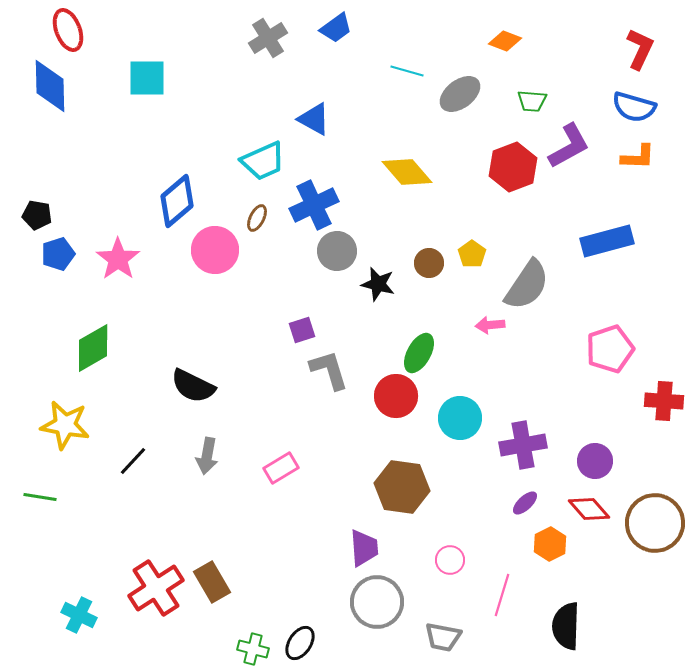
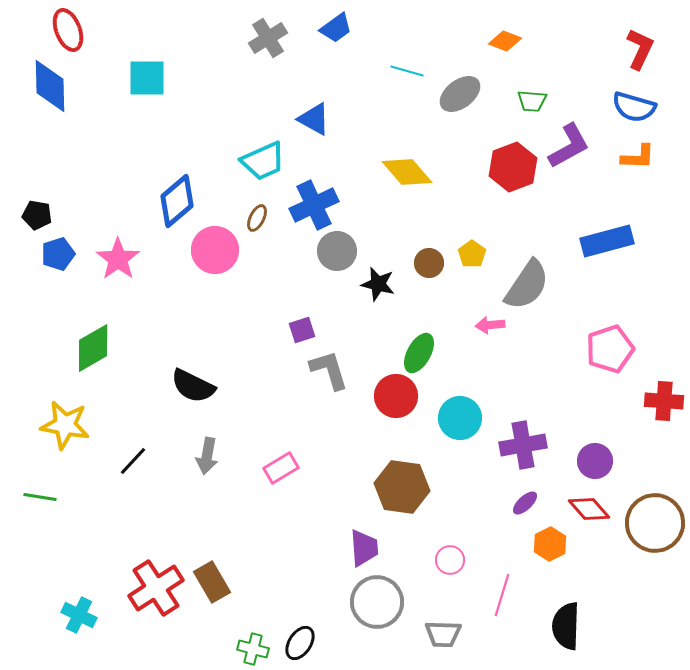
gray trapezoid at (443, 637): moved 3 px up; rotated 9 degrees counterclockwise
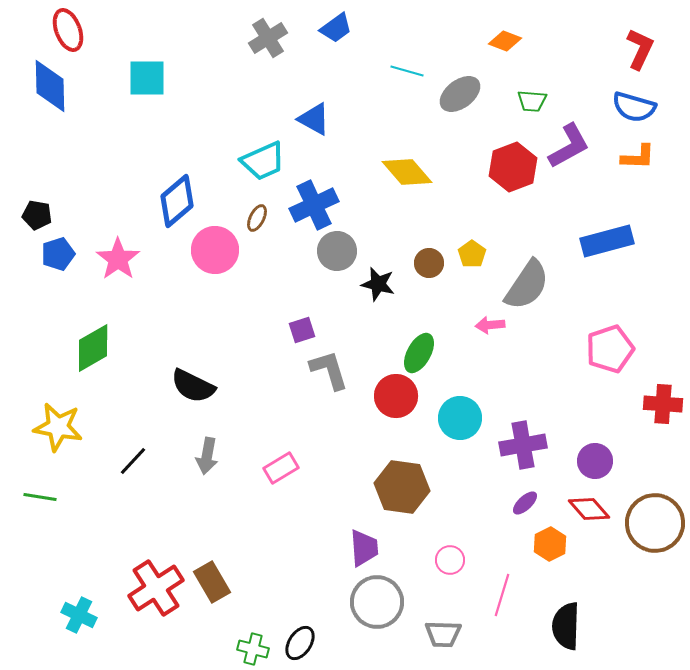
red cross at (664, 401): moved 1 px left, 3 px down
yellow star at (65, 425): moved 7 px left, 2 px down
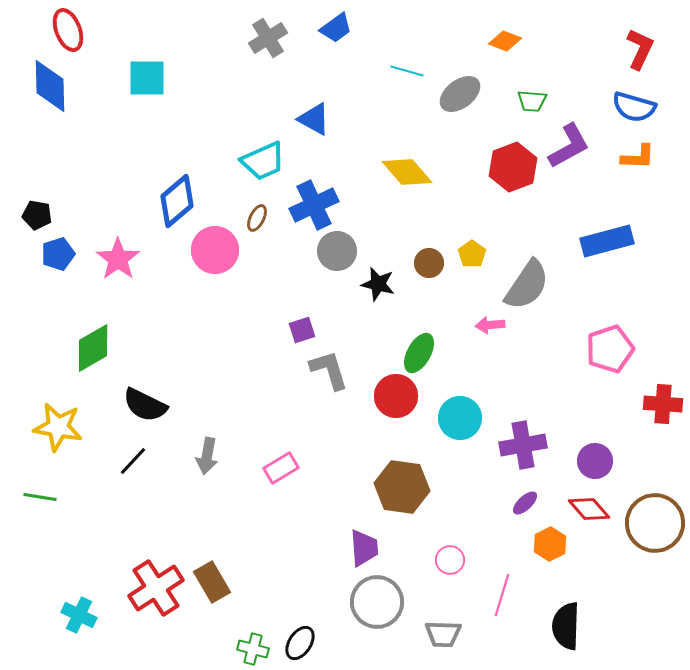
black semicircle at (193, 386): moved 48 px left, 19 px down
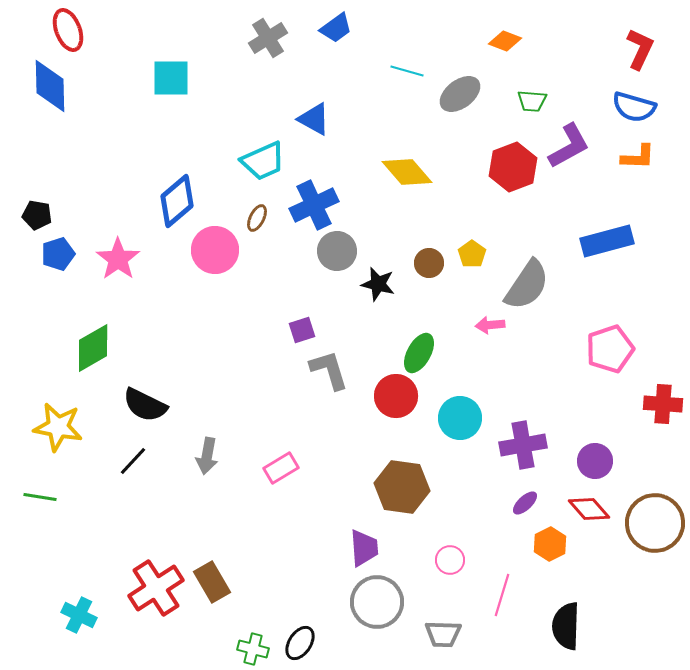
cyan square at (147, 78): moved 24 px right
